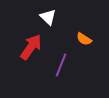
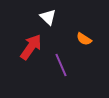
purple line: rotated 45 degrees counterclockwise
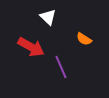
red arrow: rotated 84 degrees clockwise
purple line: moved 2 px down
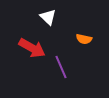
orange semicircle: rotated 21 degrees counterclockwise
red arrow: moved 1 px right, 1 px down
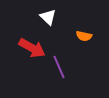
orange semicircle: moved 3 px up
purple line: moved 2 px left
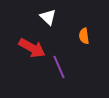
orange semicircle: rotated 70 degrees clockwise
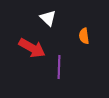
white triangle: moved 1 px down
purple line: rotated 25 degrees clockwise
